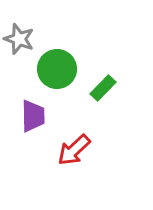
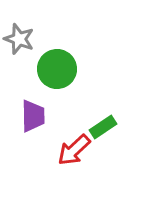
green rectangle: moved 39 px down; rotated 12 degrees clockwise
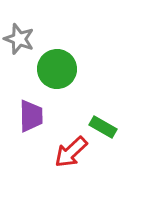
purple trapezoid: moved 2 px left
green rectangle: rotated 64 degrees clockwise
red arrow: moved 3 px left, 2 px down
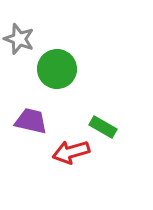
purple trapezoid: moved 5 px down; rotated 76 degrees counterclockwise
red arrow: rotated 27 degrees clockwise
